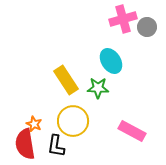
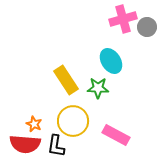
pink rectangle: moved 16 px left, 4 px down
red semicircle: rotated 76 degrees counterclockwise
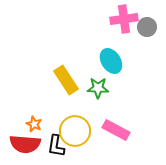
pink cross: moved 1 px right; rotated 8 degrees clockwise
yellow circle: moved 2 px right, 10 px down
pink rectangle: moved 5 px up
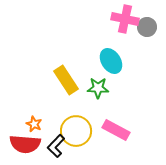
pink cross: moved 1 px right; rotated 20 degrees clockwise
yellow circle: moved 1 px right
black L-shape: rotated 35 degrees clockwise
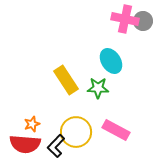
gray circle: moved 4 px left, 6 px up
orange star: moved 2 px left; rotated 28 degrees clockwise
yellow circle: moved 1 px down
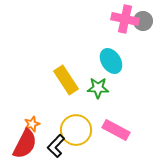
yellow circle: moved 2 px up
red semicircle: rotated 68 degrees counterclockwise
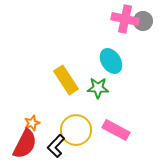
orange star: moved 1 px up
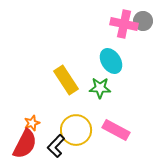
pink cross: moved 1 px left, 5 px down
green star: moved 2 px right
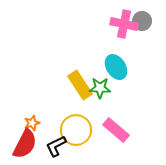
gray circle: moved 1 px left
cyan ellipse: moved 5 px right, 6 px down
yellow rectangle: moved 14 px right, 5 px down
pink rectangle: rotated 12 degrees clockwise
black L-shape: rotated 20 degrees clockwise
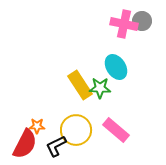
orange star: moved 5 px right, 3 px down; rotated 21 degrees clockwise
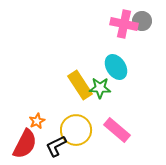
orange star: moved 5 px up; rotated 28 degrees counterclockwise
pink rectangle: moved 1 px right
